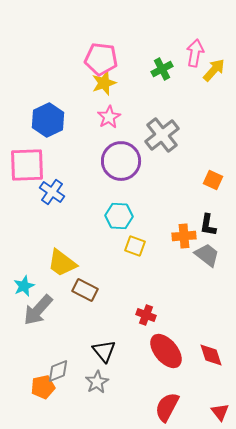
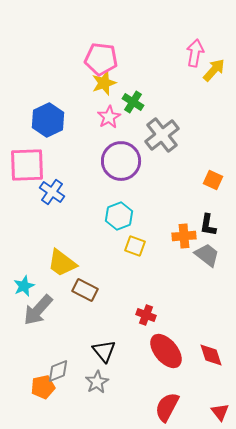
green cross: moved 29 px left, 33 px down; rotated 30 degrees counterclockwise
cyan hexagon: rotated 24 degrees counterclockwise
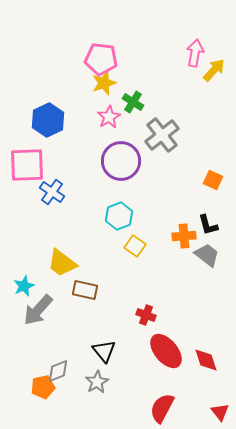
black L-shape: rotated 25 degrees counterclockwise
yellow square: rotated 15 degrees clockwise
brown rectangle: rotated 15 degrees counterclockwise
red diamond: moved 5 px left, 5 px down
red semicircle: moved 5 px left, 1 px down
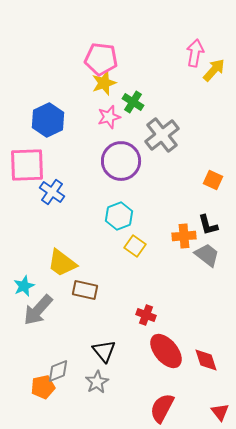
pink star: rotated 15 degrees clockwise
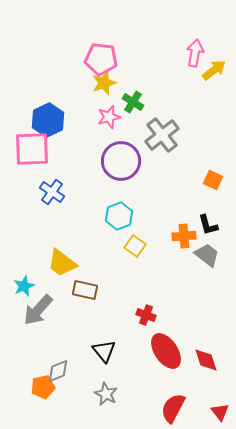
yellow arrow: rotated 10 degrees clockwise
pink square: moved 5 px right, 16 px up
red ellipse: rotated 6 degrees clockwise
gray star: moved 9 px right, 12 px down; rotated 15 degrees counterclockwise
red semicircle: moved 11 px right
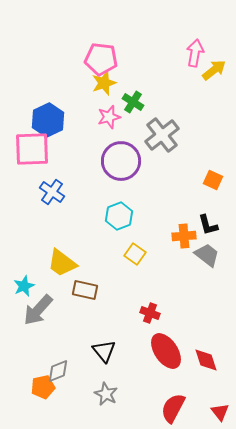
yellow square: moved 8 px down
red cross: moved 4 px right, 2 px up
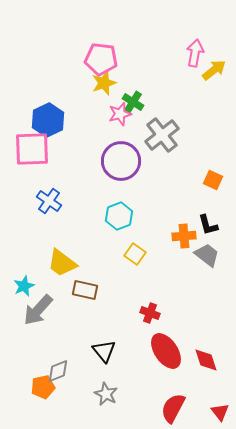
pink star: moved 11 px right, 3 px up
blue cross: moved 3 px left, 9 px down
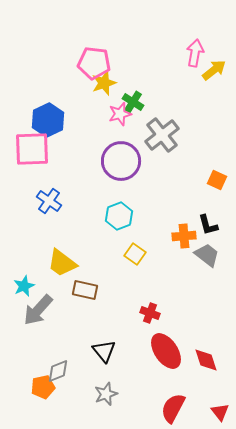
pink pentagon: moved 7 px left, 4 px down
orange square: moved 4 px right
gray star: rotated 25 degrees clockwise
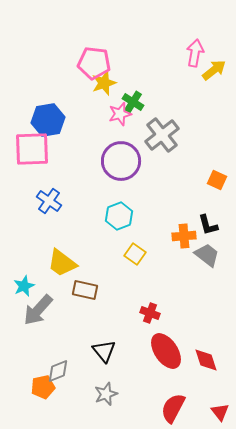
blue hexagon: rotated 16 degrees clockwise
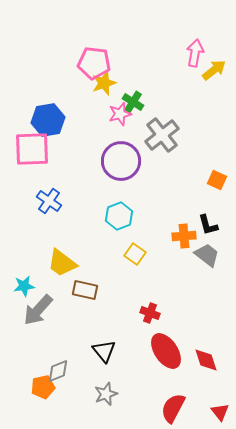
cyan star: rotated 15 degrees clockwise
